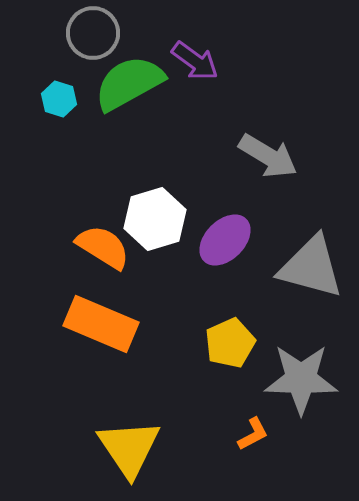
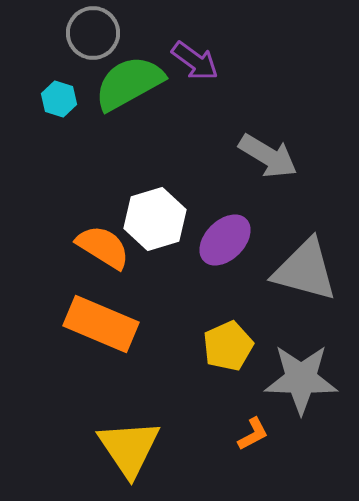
gray triangle: moved 6 px left, 3 px down
yellow pentagon: moved 2 px left, 3 px down
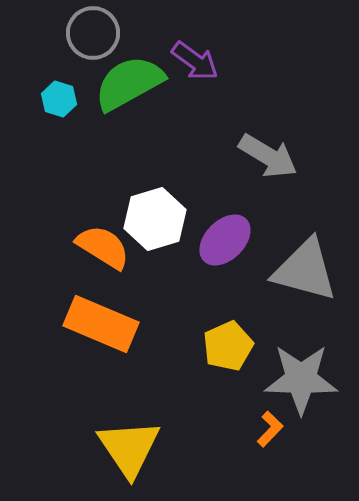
orange L-shape: moved 17 px right, 5 px up; rotated 18 degrees counterclockwise
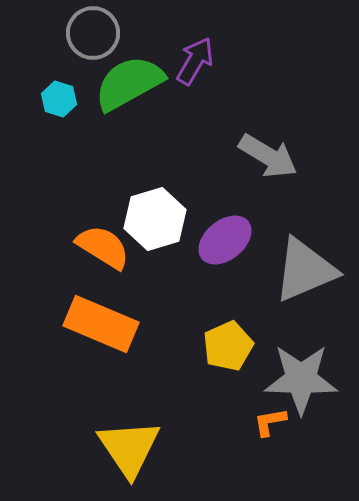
purple arrow: rotated 96 degrees counterclockwise
purple ellipse: rotated 6 degrees clockwise
gray triangle: rotated 38 degrees counterclockwise
orange L-shape: moved 7 px up; rotated 144 degrees counterclockwise
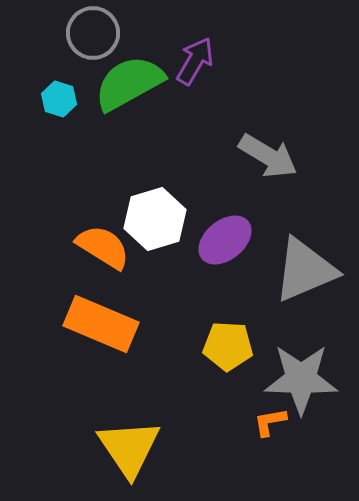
yellow pentagon: rotated 27 degrees clockwise
